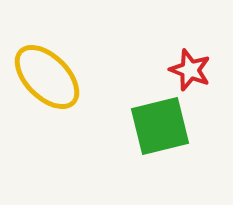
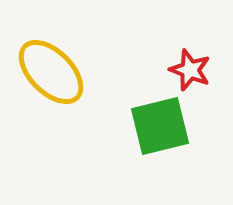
yellow ellipse: moved 4 px right, 5 px up
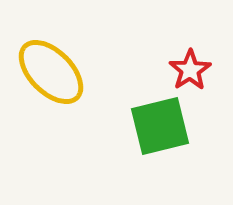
red star: rotated 18 degrees clockwise
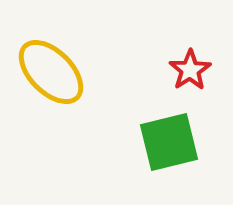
green square: moved 9 px right, 16 px down
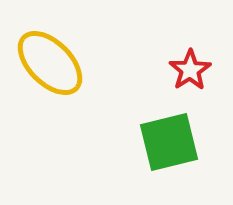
yellow ellipse: moved 1 px left, 9 px up
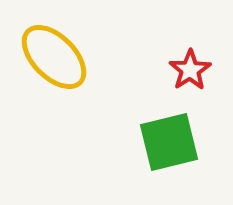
yellow ellipse: moved 4 px right, 6 px up
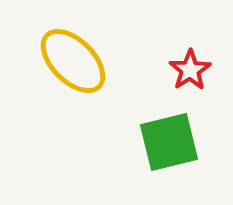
yellow ellipse: moved 19 px right, 4 px down
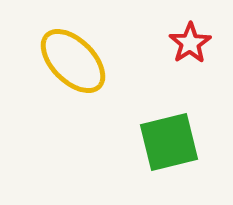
red star: moved 27 px up
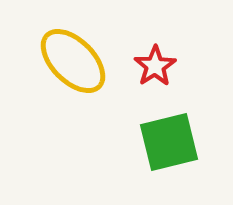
red star: moved 35 px left, 23 px down
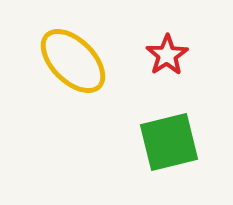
red star: moved 12 px right, 11 px up
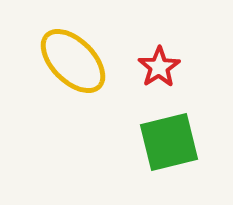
red star: moved 8 px left, 12 px down
